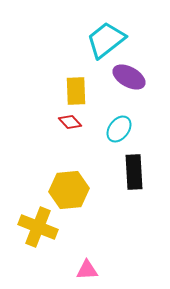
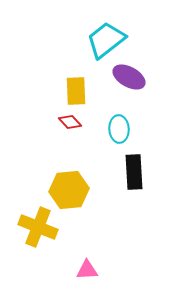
cyan ellipse: rotated 40 degrees counterclockwise
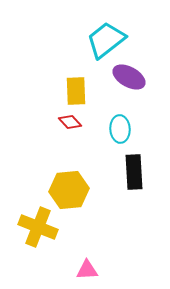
cyan ellipse: moved 1 px right
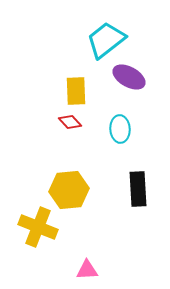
black rectangle: moved 4 px right, 17 px down
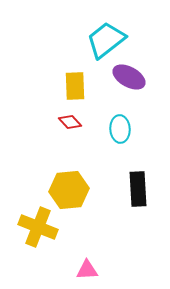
yellow rectangle: moved 1 px left, 5 px up
